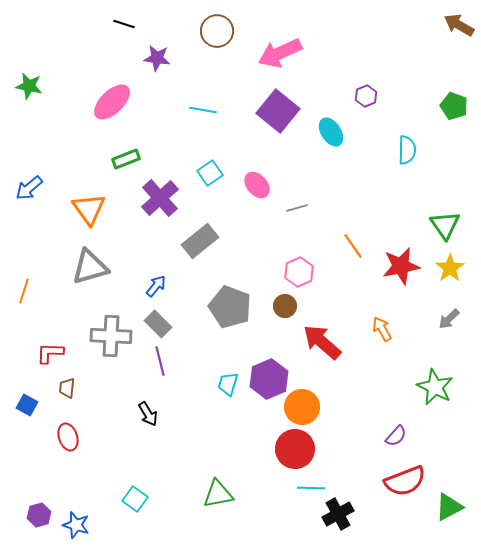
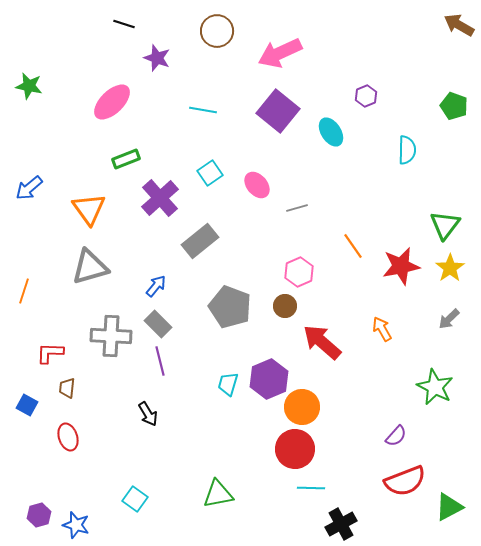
purple star at (157, 58): rotated 12 degrees clockwise
green triangle at (445, 225): rotated 12 degrees clockwise
black cross at (338, 514): moved 3 px right, 10 px down
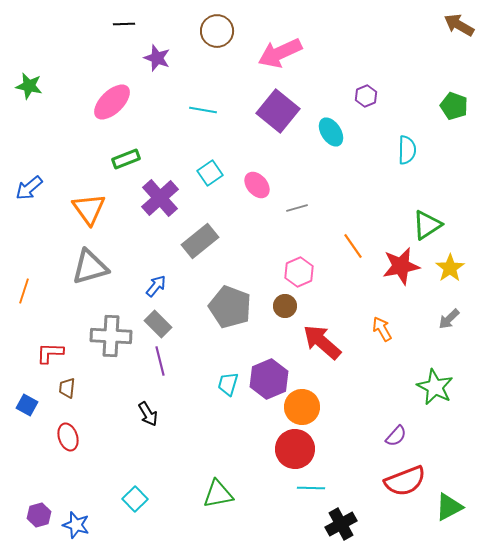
black line at (124, 24): rotated 20 degrees counterclockwise
green triangle at (445, 225): moved 18 px left; rotated 20 degrees clockwise
cyan square at (135, 499): rotated 10 degrees clockwise
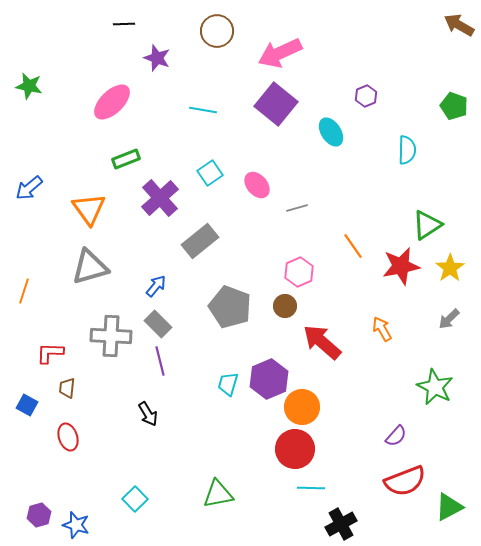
purple square at (278, 111): moved 2 px left, 7 px up
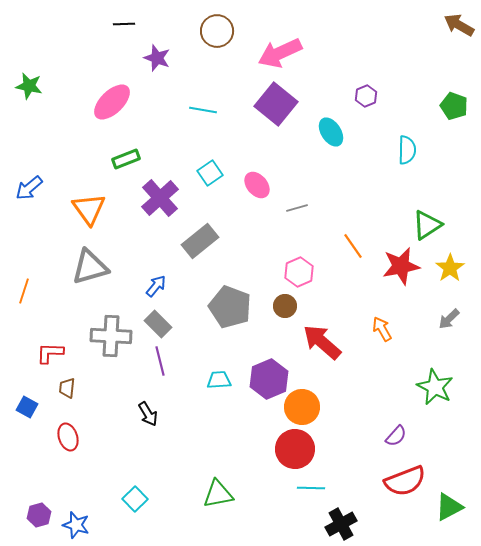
cyan trapezoid at (228, 384): moved 9 px left, 4 px up; rotated 70 degrees clockwise
blue square at (27, 405): moved 2 px down
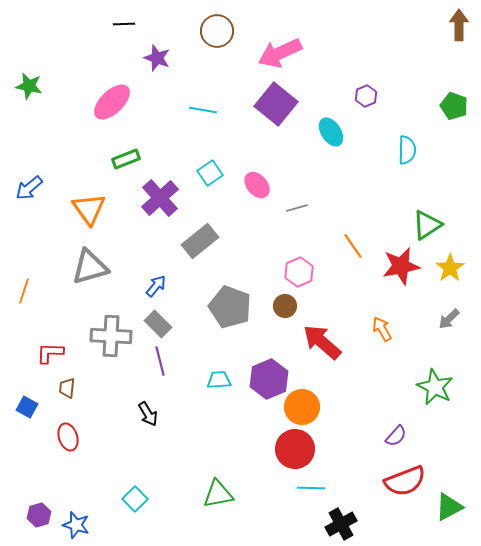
brown arrow at (459, 25): rotated 60 degrees clockwise
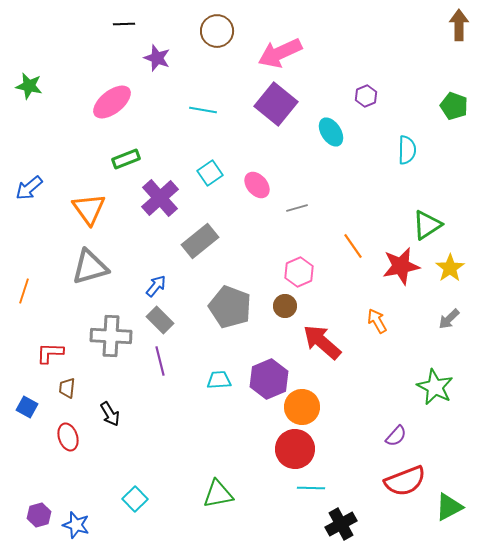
pink ellipse at (112, 102): rotated 6 degrees clockwise
gray rectangle at (158, 324): moved 2 px right, 4 px up
orange arrow at (382, 329): moved 5 px left, 8 px up
black arrow at (148, 414): moved 38 px left
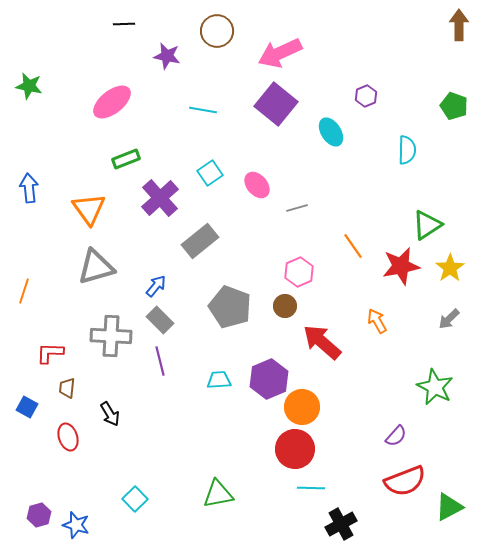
purple star at (157, 58): moved 10 px right, 2 px up; rotated 8 degrees counterclockwise
blue arrow at (29, 188): rotated 124 degrees clockwise
gray triangle at (90, 267): moved 6 px right
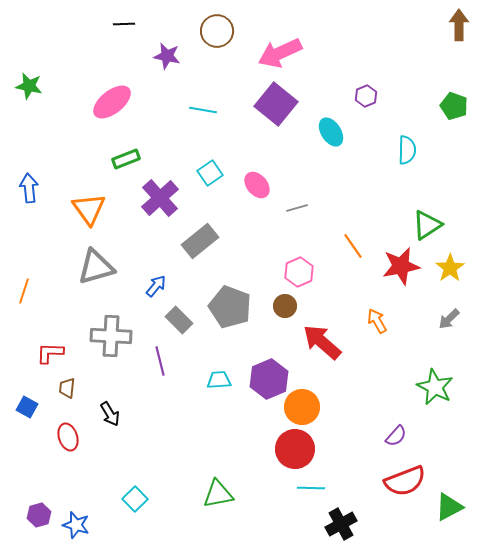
gray rectangle at (160, 320): moved 19 px right
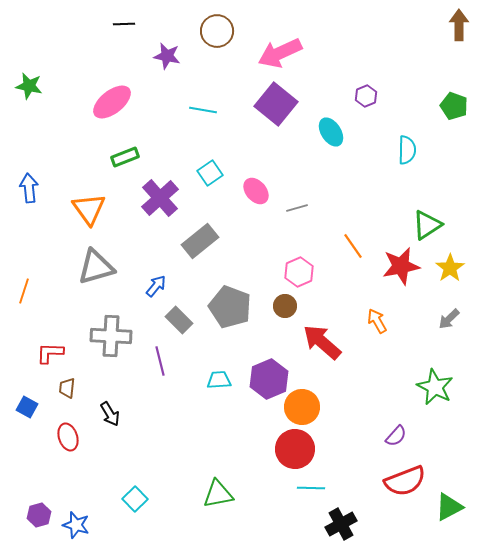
green rectangle at (126, 159): moved 1 px left, 2 px up
pink ellipse at (257, 185): moved 1 px left, 6 px down
